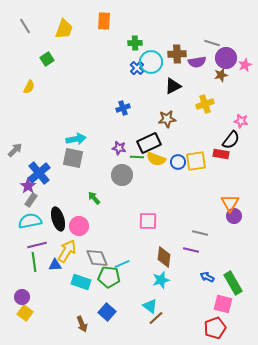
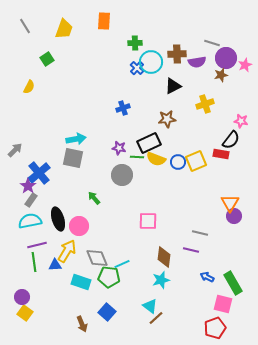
yellow square at (196, 161): rotated 15 degrees counterclockwise
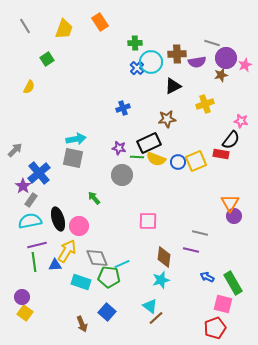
orange rectangle at (104, 21): moved 4 px left, 1 px down; rotated 36 degrees counterclockwise
purple star at (28, 186): moved 5 px left
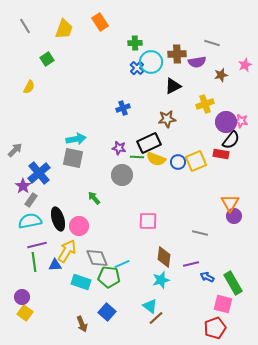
purple circle at (226, 58): moved 64 px down
purple line at (191, 250): moved 14 px down; rotated 28 degrees counterclockwise
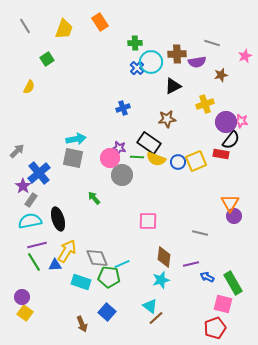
pink star at (245, 65): moved 9 px up
black rectangle at (149, 143): rotated 60 degrees clockwise
gray arrow at (15, 150): moved 2 px right, 1 px down
pink circle at (79, 226): moved 31 px right, 68 px up
green line at (34, 262): rotated 24 degrees counterclockwise
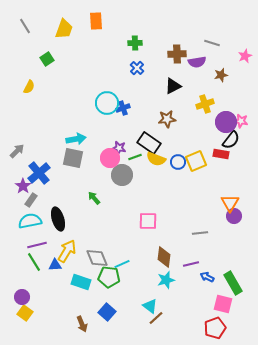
orange rectangle at (100, 22): moved 4 px left, 1 px up; rotated 30 degrees clockwise
cyan circle at (151, 62): moved 44 px left, 41 px down
green line at (137, 157): moved 2 px left; rotated 24 degrees counterclockwise
gray line at (200, 233): rotated 21 degrees counterclockwise
cyan star at (161, 280): moved 5 px right
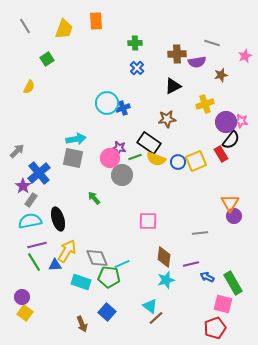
red rectangle at (221, 154): rotated 49 degrees clockwise
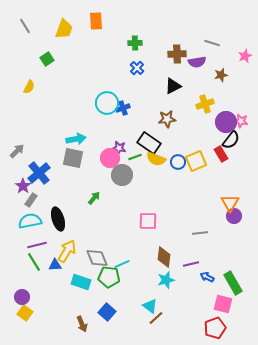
green arrow at (94, 198): rotated 80 degrees clockwise
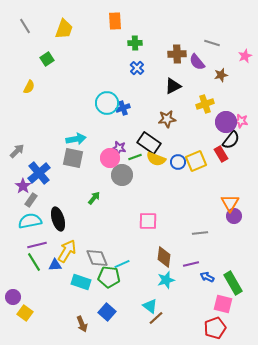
orange rectangle at (96, 21): moved 19 px right
purple semicircle at (197, 62): rotated 60 degrees clockwise
purple circle at (22, 297): moved 9 px left
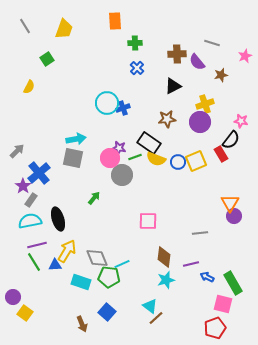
purple circle at (226, 122): moved 26 px left
